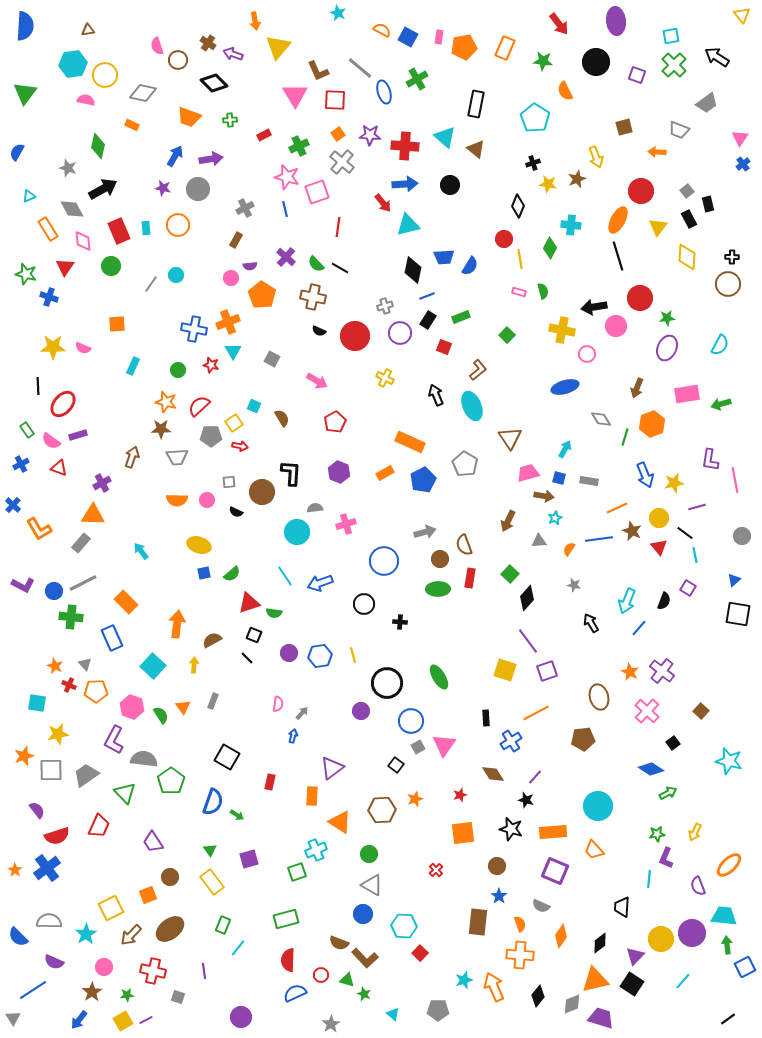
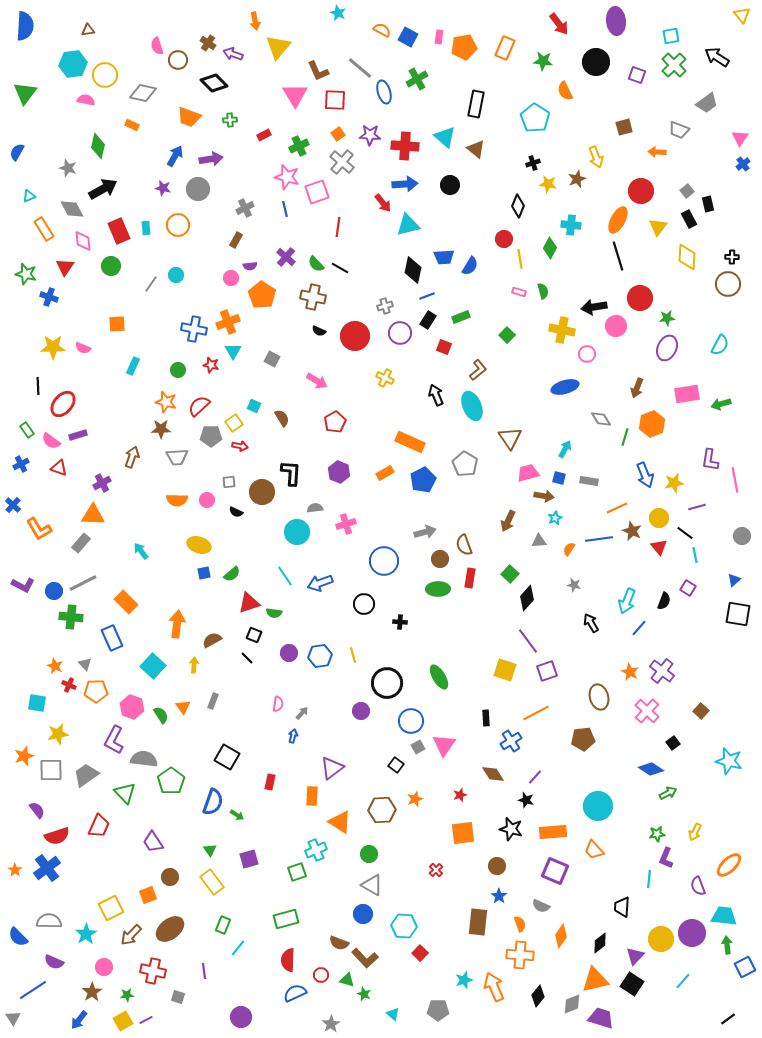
orange rectangle at (48, 229): moved 4 px left
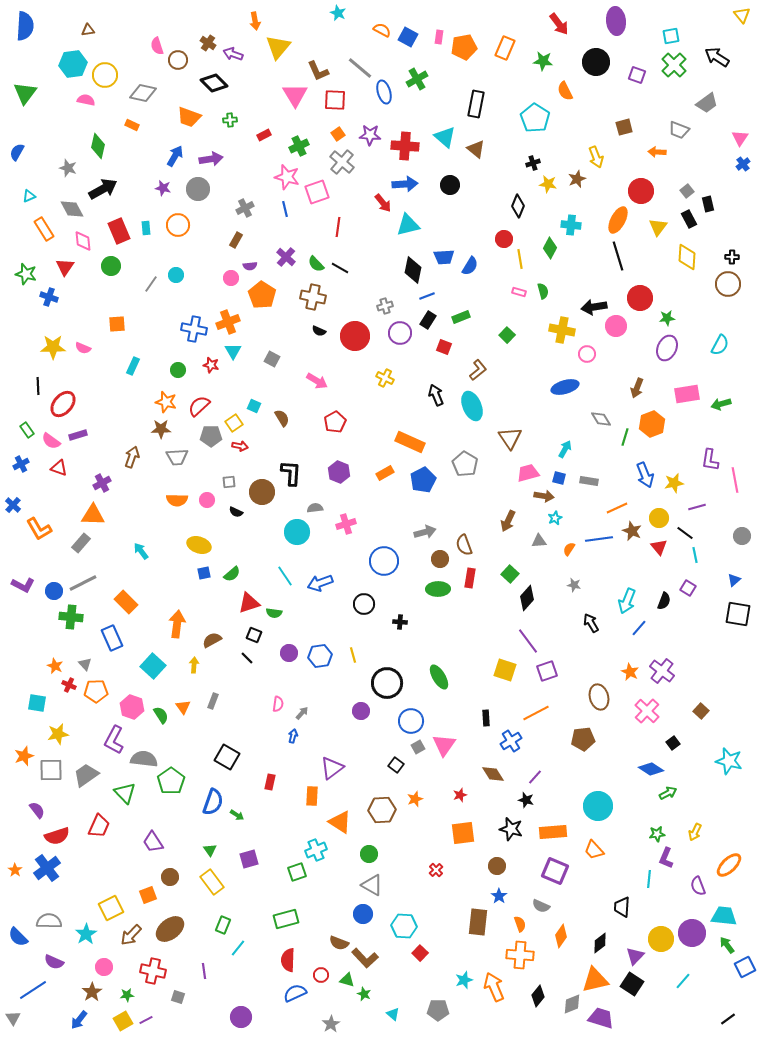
green arrow at (727, 945): rotated 30 degrees counterclockwise
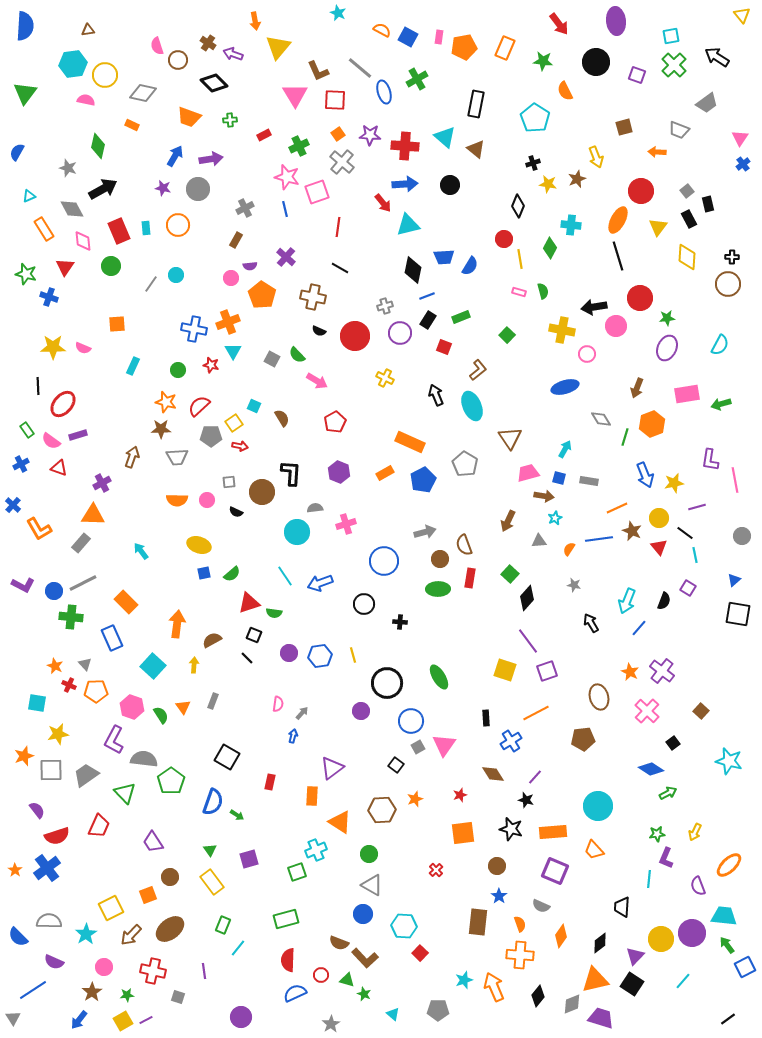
green semicircle at (316, 264): moved 19 px left, 91 px down
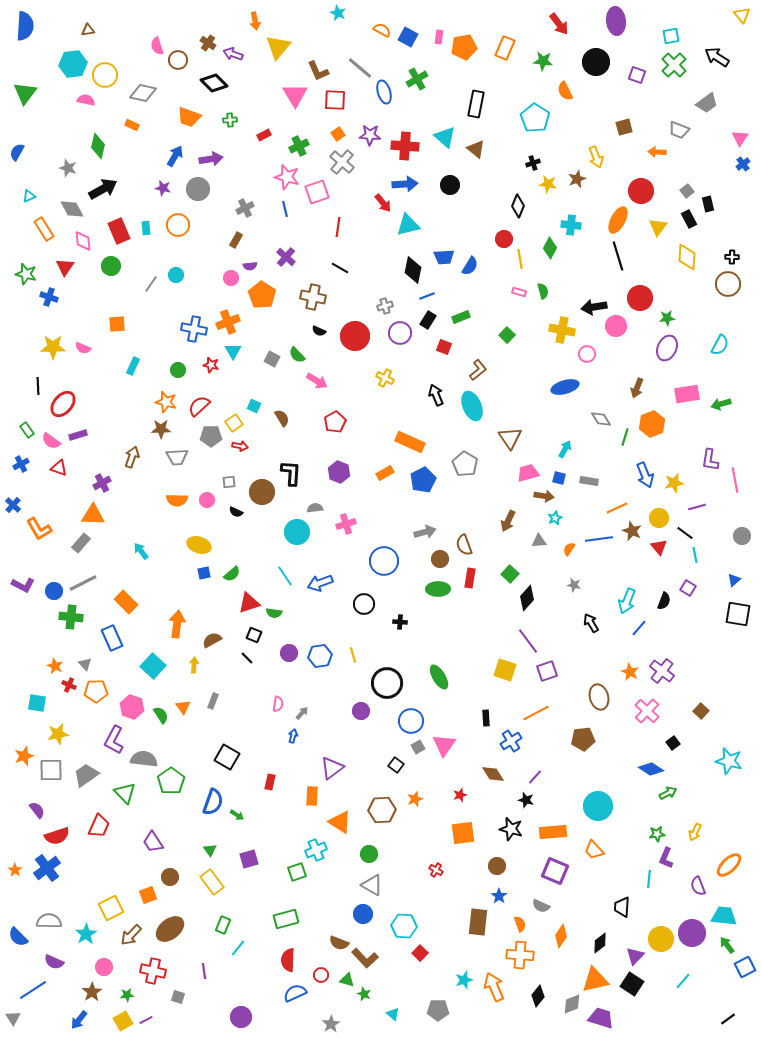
red cross at (436, 870): rotated 16 degrees counterclockwise
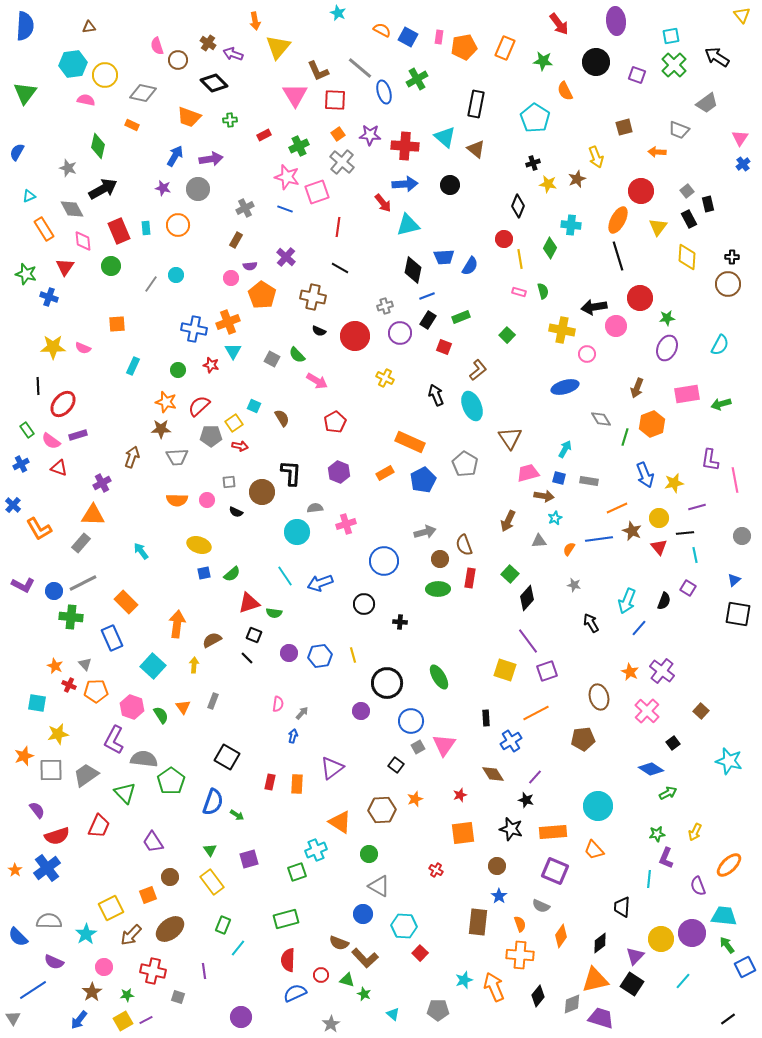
brown triangle at (88, 30): moved 1 px right, 3 px up
blue line at (285, 209): rotated 56 degrees counterclockwise
black line at (685, 533): rotated 42 degrees counterclockwise
orange rectangle at (312, 796): moved 15 px left, 12 px up
gray triangle at (372, 885): moved 7 px right, 1 px down
